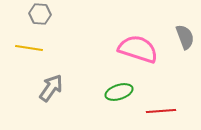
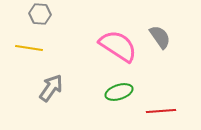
gray semicircle: moved 25 px left; rotated 15 degrees counterclockwise
pink semicircle: moved 20 px left, 3 px up; rotated 15 degrees clockwise
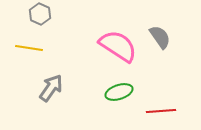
gray hexagon: rotated 20 degrees clockwise
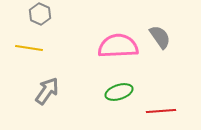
pink semicircle: rotated 36 degrees counterclockwise
gray arrow: moved 4 px left, 3 px down
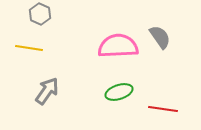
red line: moved 2 px right, 2 px up; rotated 12 degrees clockwise
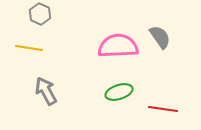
gray arrow: moved 1 px left; rotated 64 degrees counterclockwise
